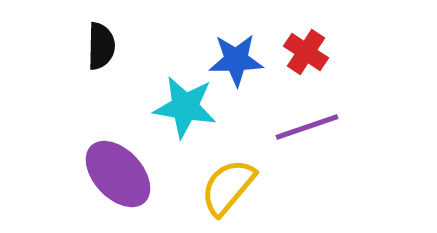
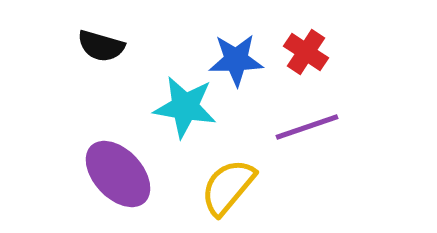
black semicircle: rotated 105 degrees clockwise
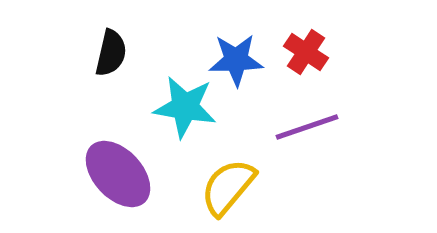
black semicircle: moved 10 px right, 7 px down; rotated 93 degrees counterclockwise
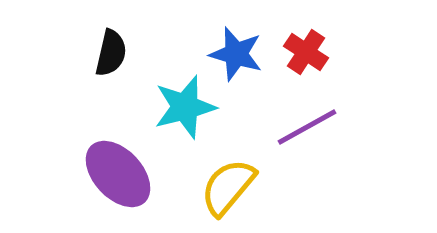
blue star: moved 6 px up; rotated 18 degrees clockwise
cyan star: rotated 24 degrees counterclockwise
purple line: rotated 10 degrees counterclockwise
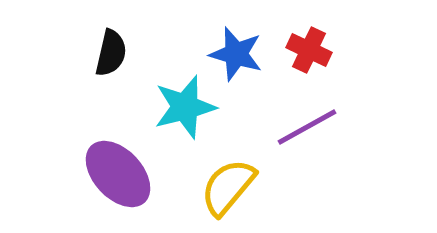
red cross: moved 3 px right, 2 px up; rotated 9 degrees counterclockwise
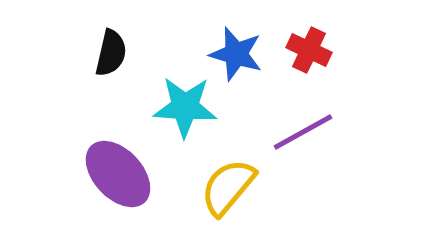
cyan star: rotated 18 degrees clockwise
purple line: moved 4 px left, 5 px down
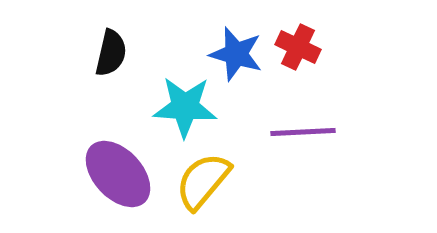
red cross: moved 11 px left, 3 px up
purple line: rotated 26 degrees clockwise
yellow semicircle: moved 25 px left, 6 px up
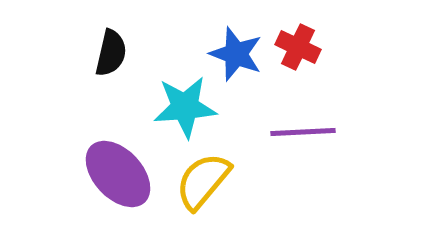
blue star: rotated 4 degrees clockwise
cyan star: rotated 8 degrees counterclockwise
